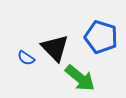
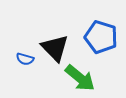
blue semicircle: moved 1 px left, 1 px down; rotated 18 degrees counterclockwise
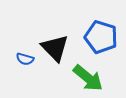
green arrow: moved 8 px right
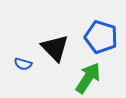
blue semicircle: moved 2 px left, 5 px down
green arrow: rotated 96 degrees counterclockwise
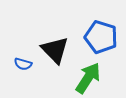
black triangle: moved 2 px down
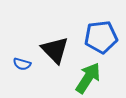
blue pentagon: rotated 24 degrees counterclockwise
blue semicircle: moved 1 px left
